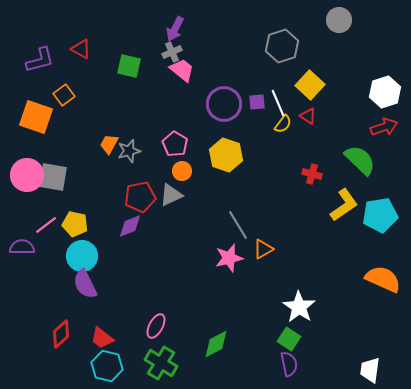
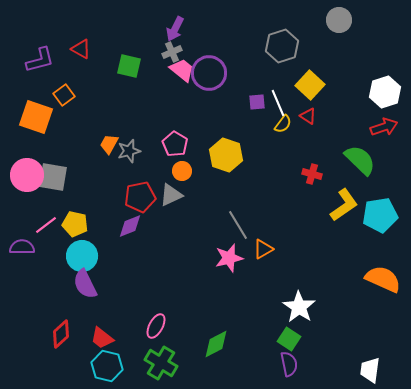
purple circle at (224, 104): moved 15 px left, 31 px up
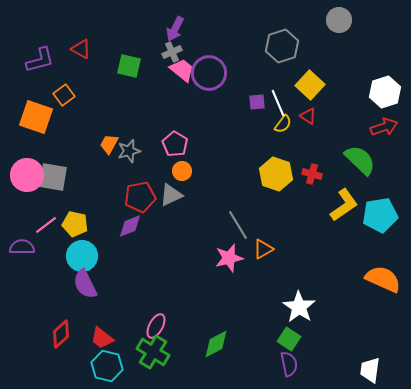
yellow hexagon at (226, 155): moved 50 px right, 19 px down
green cross at (161, 363): moved 8 px left, 11 px up
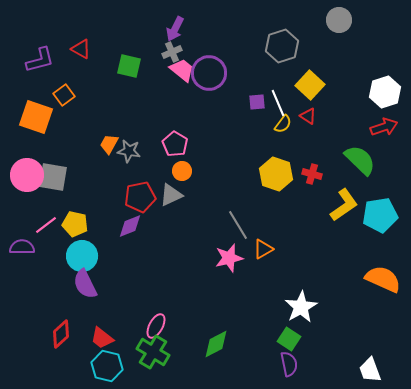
gray star at (129, 151): rotated 25 degrees clockwise
white star at (299, 307): moved 2 px right; rotated 8 degrees clockwise
white trapezoid at (370, 370): rotated 28 degrees counterclockwise
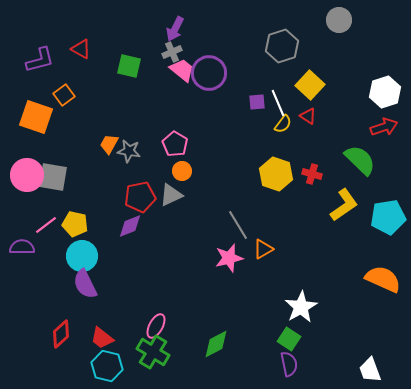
cyan pentagon at (380, 215): moved 8 px right, 2 px down
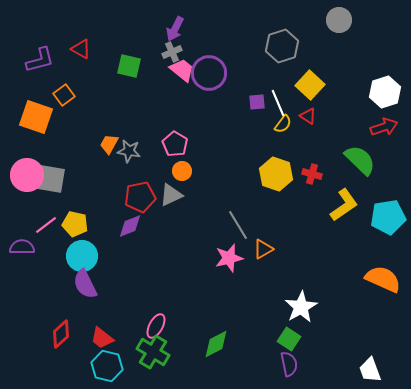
gray square at (53, 177): moved 2 px left, 2 px down
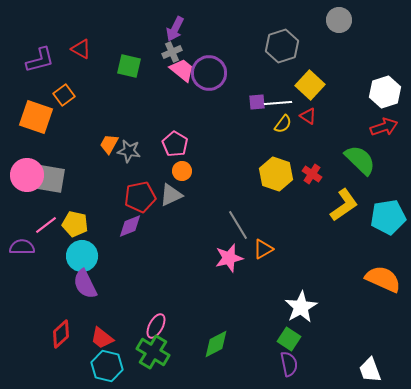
white line at (278, 103): rotated 72 degrees counterclockwise
red cross at (312, 174): rotated 18 degrees clockwise
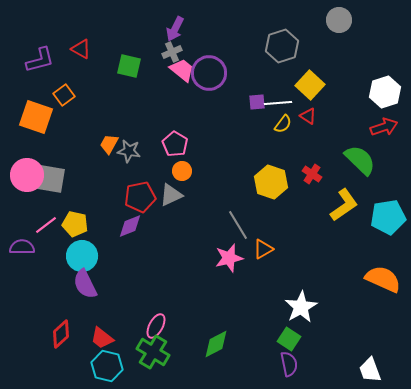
yellow hexagon at (276, 174): moved 5 px left, 8 px down
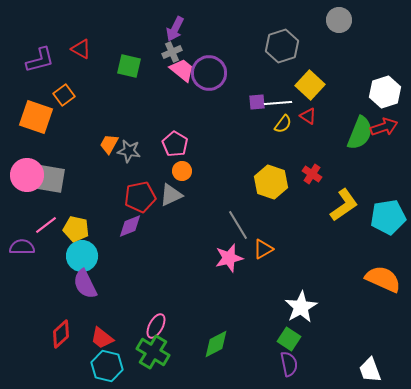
green semicircle at (360, 160): moved 27 px up; rotated 68 degrees clockwise
yellow pentagon at (75, 224): moved 1 px right, 5 px down
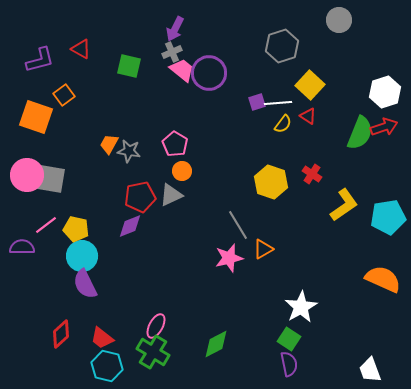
purple square at (257, 102): rotated 12 degrees counterclockwise
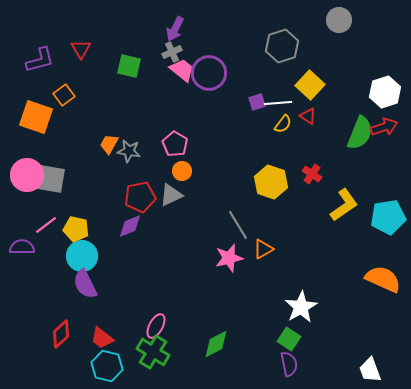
red triangle at (81, 49): rotated 30 degrees clockwise
